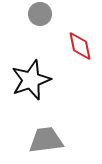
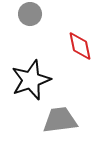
gray circle: moved 10 px left
gray trapezoid: moved 14 px right, 20 px up
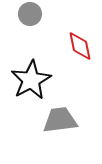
black star: rotated 9 degrees counterclockwise
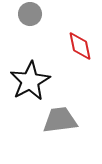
black star: moved 1 px left, 1 px down
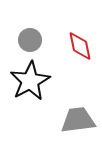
gray circle: moved 26 px down
gray trapezoid: moved 18 px right
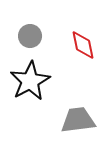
gray circle: moved 4 px up
red diamond: moved 3 px right, 1 px up
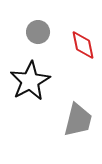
gray circle: moved 8 px right, 4 px up
gray trapezoid: rotated 111 degrees clockwise
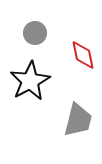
gray circle: moved 3 px left, 1 px down
red diamond: moved 10 px down
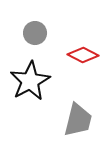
red diamond: rotated 52 degrees counterclockwise
